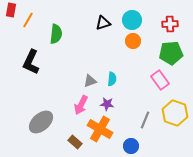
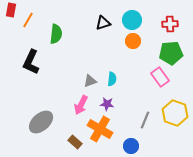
pink rectangle: moved 3 px up
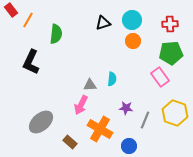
red rectangle: rotated 48 degrees counterclockwise
gray triangle: moved 4 px down; rotated 16 degrees clockwise
purple star: moved 19 px right, 4 px down
brown rectangle: moved 5 px left
blue circle: moved 2 px left
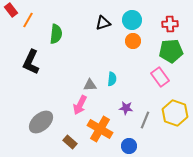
green pentagon: moved 2 px up
pink arrow: moved 1 px left
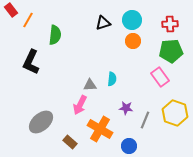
green semicircle: moved 1 px left, 1 px down
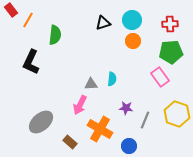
green pentagon: moved 1 px down
gray triangle: moved 1 px right, 1 px up
yellow hexagon: moved 2 px right, 1 px down
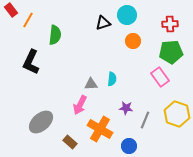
cyan circle: moved 5 px left, 5 px up
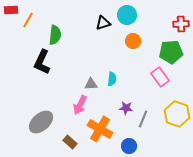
red rectangle: rotated 56 degrees counterclockwise
red cross: moved 11 px right
black L-shape: moved 11 px right
gray line: moved 2 px left, 1 px up
